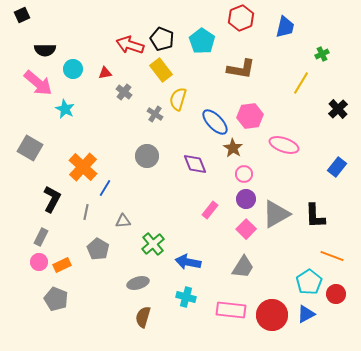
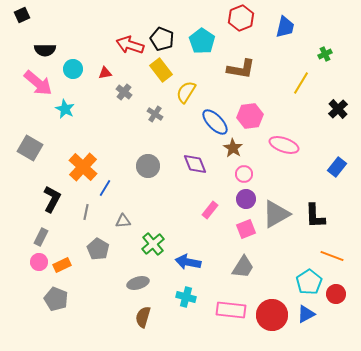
green cross at (322, 54): moved 3 px right
yellow semicircle at (178, 99): moved 8 px right, 7 px up; rotated 15 degrees clockwise
gray circle at (147, 156): moved 1 px right, 10 px down
pink square at (246, 229): rotated 24 degrees clockwise
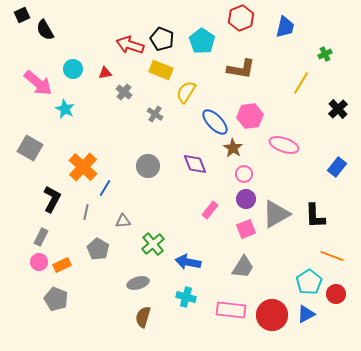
black semicircle at (45, 50): moved 20 px up; rotated 60 degrees clockwise
yellow rectangle at (161, 70): rotated 30 degrees counterclockwise
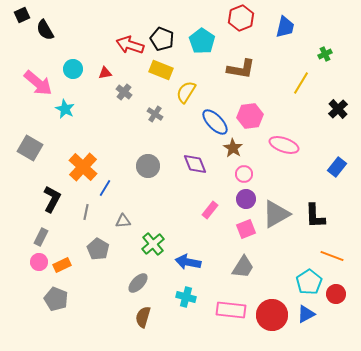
gray ellipse at (138, 283): rotated 30 degrees counterclockwise
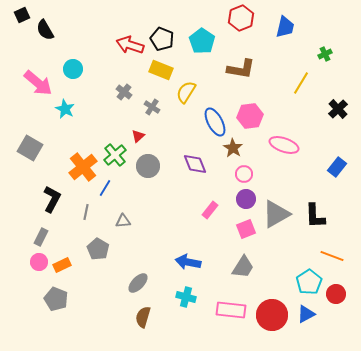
red triangle at (105, 73): moved 33 px right, 63 px down; rotated 32 degrees counterclockwise
gray cross at (155, 114): moved 3 px left, 7 px up
blue ellipse at (215, 122): rotated 16 degrees clockwise
orange cross at (83, 167): rotated 8 degrees clockwise
green cross at (153, 244): moved 38 px left, 89 px up
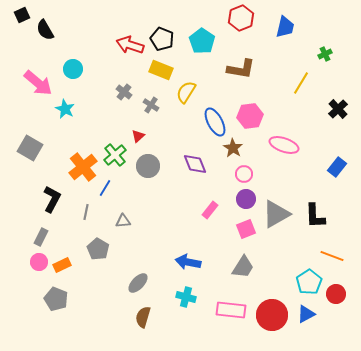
gray cross at (152, 107): moved 1 px left, 2 px up
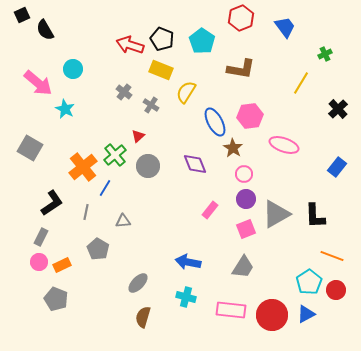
blue trapezoid at (285, 27): rotated 50 degrees counterclockwise
black L-shape at (52, 199): moved 4 px down; rotated 28 degrees clockwise
red circle at (336, 294): moved 4 px up
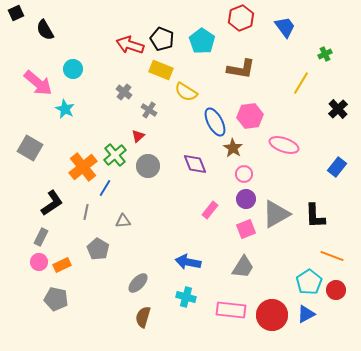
black square at (22, 15): moved 6 px left, 2 px up
yellow semicircle at (186, 92): rotated 90 degrees counterclockwise
gray cross at (151, 105): moved 2 px left, 5 px down
gray pentagon at (56, 299): rotated 10 degrees counterclockwise
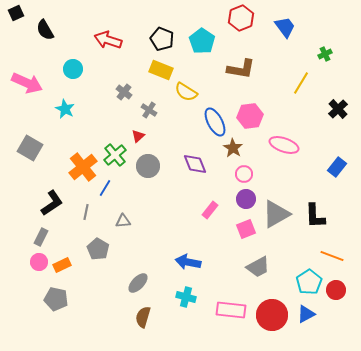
red arrow at (130, 45): moved 22 px left, 5 px up
pink arrow at (38, 83): moved 11 px left; rotated 16 degrees counterclockwise
gray trapezoid at (243, 267): moved 15 px right; rotated 30 degrees clockwise
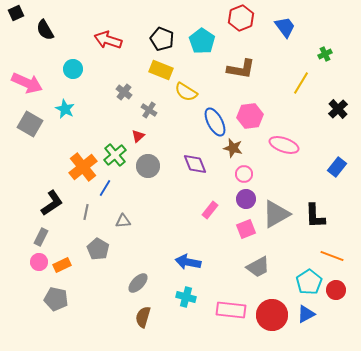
gray square at (30, 148): moved 24 px up
brown star at (233, 148): rotated 18 degrees counterclockwise
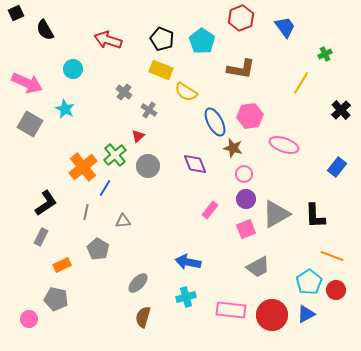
black cross at (338, 109): moved 3 px right, 1 px down
black L-shape at (52, 203): moved 6 px left
pink circle at (39, 262): moved 10 px left, 57 px down
cyan cross at (186, 297): rotated 30 degrees counterclockwise
